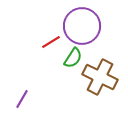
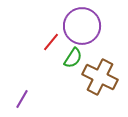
red line: rotated 18 degrees counterclockwise
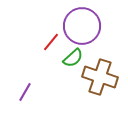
green semicircle: rotated 15 degrees clockwise
brown cross: rotated 8 degrees counterclockwise
purple line: moved 3 px right, 7 px up
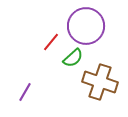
purple circle: moved 4 px right
brown cross: moved 5 px down
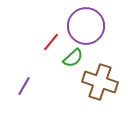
purple line: moved 1 px left, 6 px up
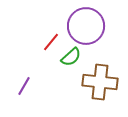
green semicircle: moved 2 px left, 1 px up
brown cross: rotated 12 degrees counterclockwise
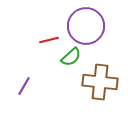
red line: moved 2 px left, 2 px up; rotated 36 degrees clockwise
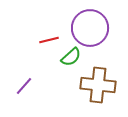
purple circle: moved 4 px right, 2 px down
brown cross: moved 2 px left, 3 px down
purple line: rotated 12 degrees clockwise
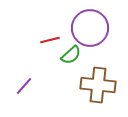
red line: moved 1 px right
green semicircle: moved 2 px up
